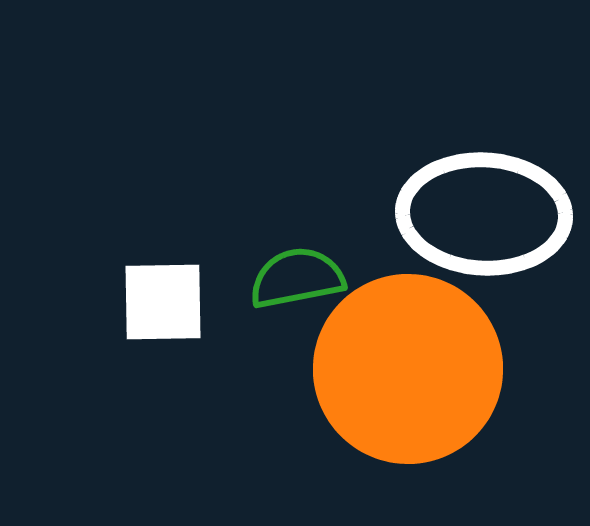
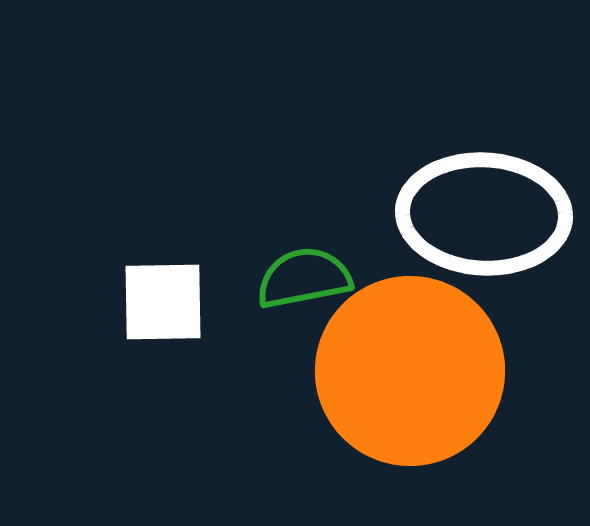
green semicircle: moved 7 px right
orange circle: moved 2 px right, 2 px down
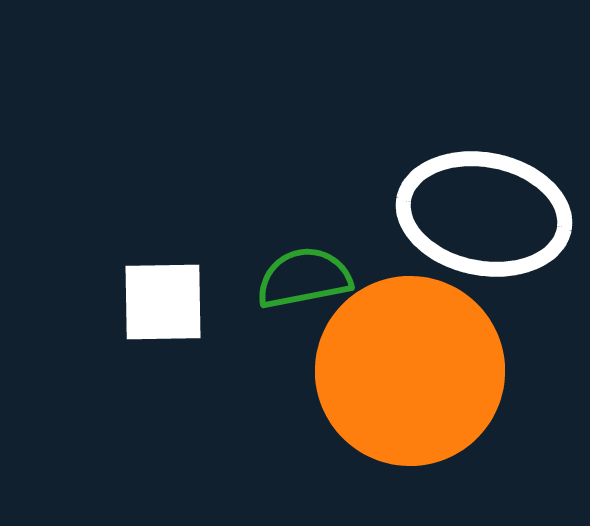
white ellipse: rotated 8 degrees clockwise
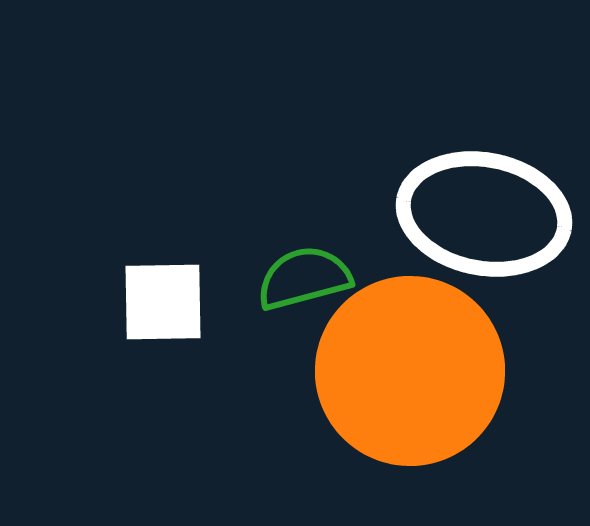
green semicircle: rotated 4 degrees counterclockwise
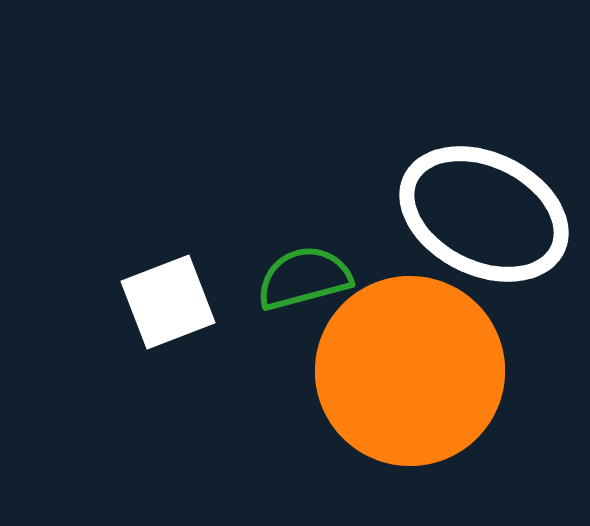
white ellipse: rotated 15 degrees clockwise
white square: moved 5 px right; rotated 20 degrees counterclockwise
